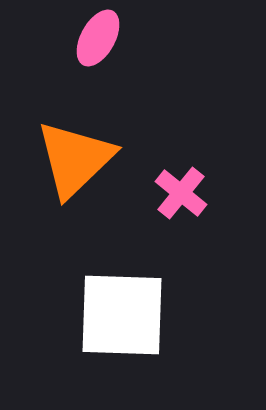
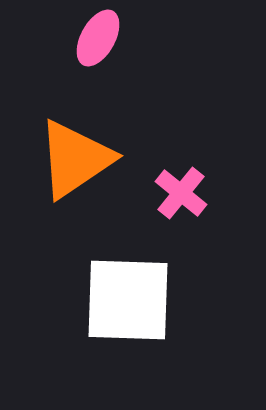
orange triangle: rotated 10 degrees clockwise
white square: moved 6 px right, 15 px up
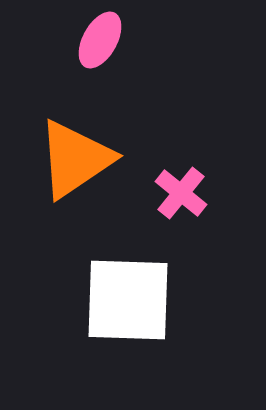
pink ellipse: moved 2 px right, 2 px down
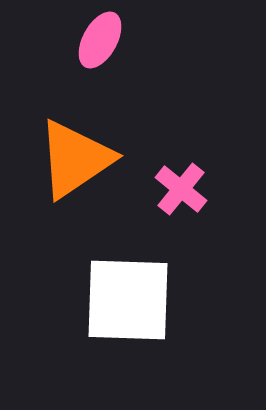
pink cross: moved 4 px up
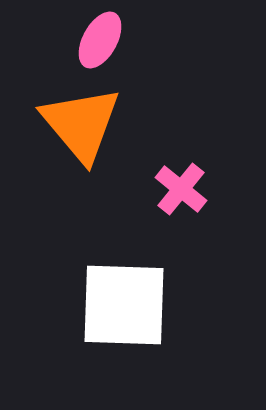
orange triangle: moved 6 px right, 35 px up; rotated 36 degrees counterclockwise
white square: moved 4 px left, 5 px down
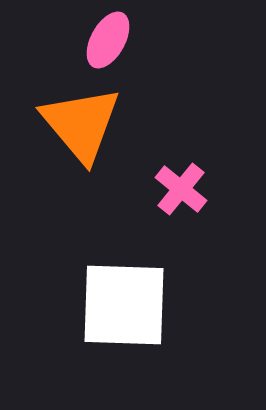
pink ellipse: moved 8 px right
